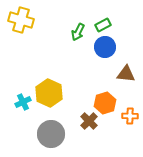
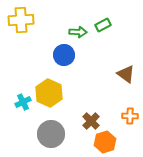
yellow cross: rotated 20 degrees counterclockwise
green arrow: rotated 114 degrees counterclockwise
blue circle: moved 41 px left, 8 px down
brown triangle: rotated 30 degrees clockwise
orange hexagon: moved 39 px down
brown cross: moved 2 px right
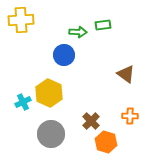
green rectangle: rotated 21 degrees clockwise
orange hexagon: moved 1 px right; rotated 25 degrees counterclockwise
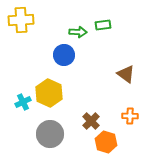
gray circle: moved 1 px left
